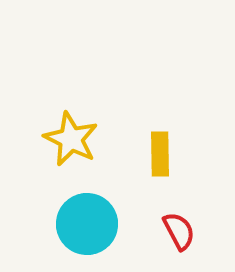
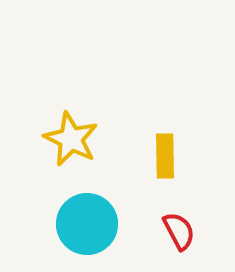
yellow rectangle: moved 5 px right, 2 px down
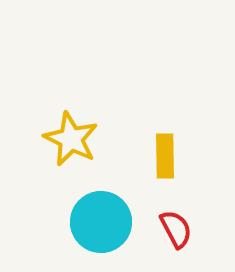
cyan circle: moved 14 px right, 2 px up
red semicircle: moved 3 px left, 2 px up
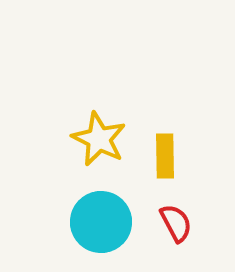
yellow star: moved 28 px right
red semicircle: moved 6 px up
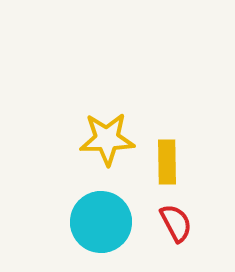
yellow star: moved 8 px right; rotated 28 degrees counterclockwise
yellow rectangle: moved 2 px right, 6 px down
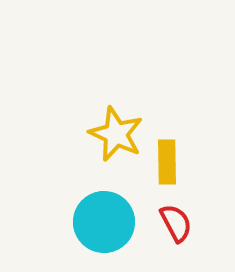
yellow star: moved 9 px right, 5 px up; rotated 26 degrees clockwise
cyan circle: moved 3 px right
